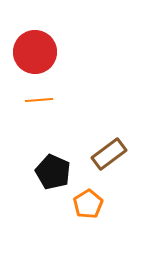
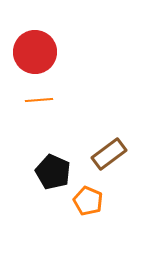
orange pentagon: moved 3 px up; rotated 16 degrees counterclockwise
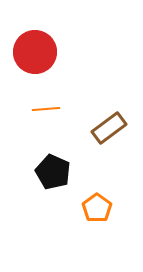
orange line: moved 7 px right, 9 px down
brown rectangle: moved 26 px up
orange pentagon: moved 9 px right, 7 px down; rotated 12 degrees clockwise
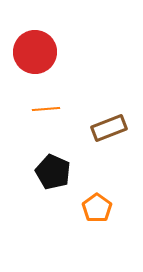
brown rectangle: rotated 16 degrees clockwise
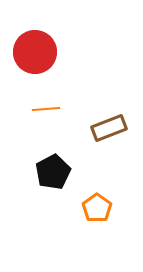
black pentagon: rotated 20 degrees clockwise
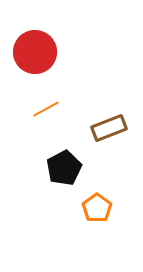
orange line: rotated 24 degrees counterclockwise
black pentagon: moved 11 px right, 4 px up
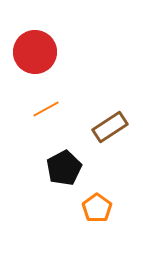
brown rectangle: moved 1 px right, 1 px up; rotated 12 degrees counterclockwise
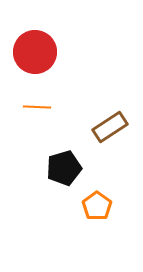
orange line: moved 9 px left, 2 px up; rotated 32 degrees clockwise
black pentagon: rotated 12 degrees clockwise
orange pentagon: moved 2 px up
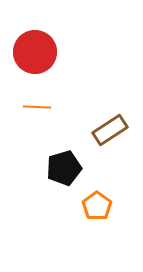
brown rectangle: moved 3 px down
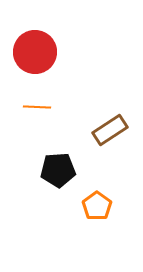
black pentagon: moved 6 px left, 2 px down; rotated 12 degrees clockwise
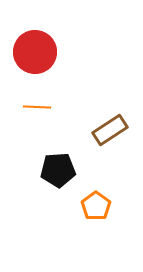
orange pentagon: moved 1 px left
